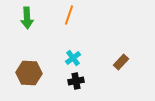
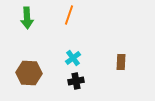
brown rectangle: rotated 42 degrees counterclockwise
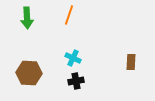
cyan cross: rotated 28 degrees counterclockwise
brown rectangle: moved 10 px right
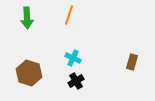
brown rectangle: moved 1 px right; rotated 14 degrees clockwise
brown hexagon: rotated 15 degrees clockwise
black cross: rotated 21 degrees counterclockwise
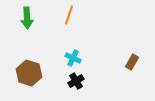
brown rectangle: rotated 14 degrees clockwise
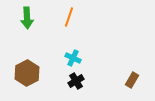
orange line: moved 2 px down
brown rectangle: moved 18 px down
brown hexagon: moved 2 px left; rotated 15 degrees clockwise
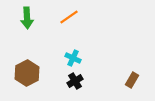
orange line: rotated 36 degrees clockwise
black cross: moved 1 px left
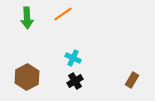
orange line: moved 6 px left, 3 px up
brown hexagon: moved 4 px down
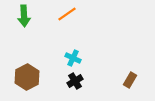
orange line: moved 4 px right
green arrow: moved 3 px left, 2 px up
brown rectangle: moved 2 px left
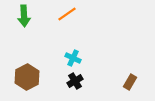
brown rectangle: moved 2 px down
